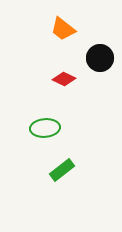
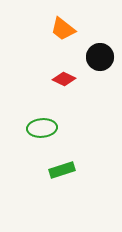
black circle: moved 1 px up
green ellipse: moved 3 px left
green rectangle: rotated 20 degrees clockwise
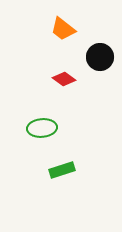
red diamond: rotated 10 degrees clockwise
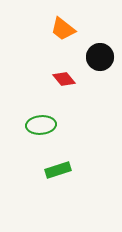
red diamond: rotated 15 degrees clockwise
green ellipse: moved 1 px left, 3 px up
green rectangle: moved 4 px left
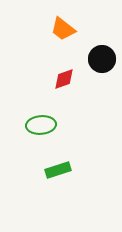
black circle: moved 2 px right, 2 px down
red diamond: rotated 70 degrees counterclockwise
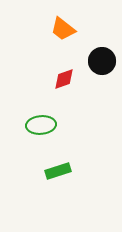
black circle: moved 2 px down
green rectangle: moved 1 px down
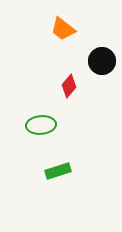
red diamond: moved 5 px right, 7 px down; rotated 30 degrees counterclockwise
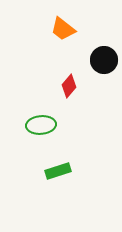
black circle: moved 2 px right, 1 px up
